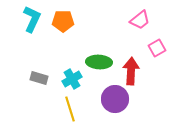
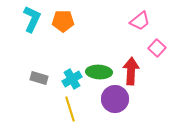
pink trapezoid: moved 1 px down
pink square: rotated 18 degrees counterclockwise
green ellipse: moved 10 px down
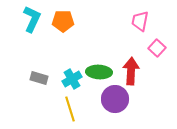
pink trapezoid: rotated 140 degrees clockwise
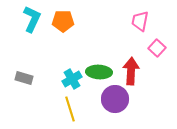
gray rectangle: moved 15 px left
